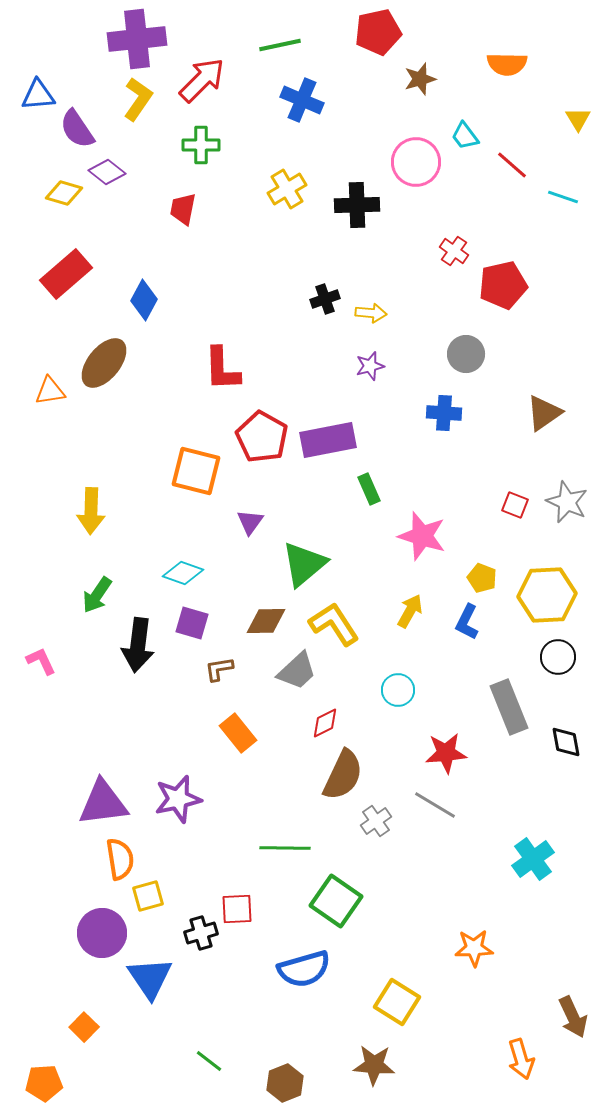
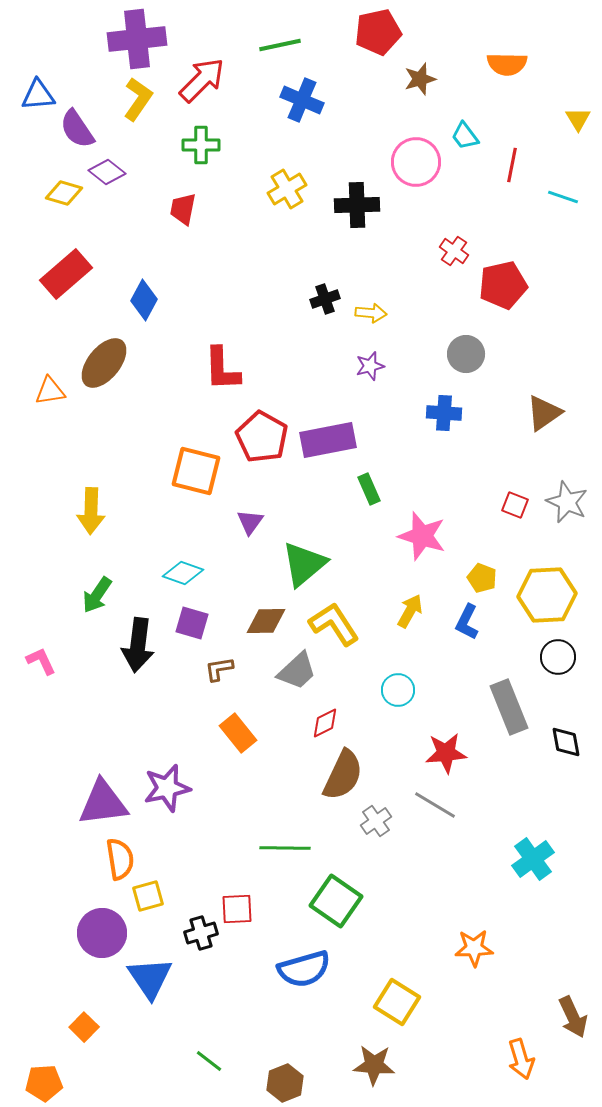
red line at (512, 165): rotated 60 degrees clockwise
purple star at (178, 799): moved 11 px left, 11 px up
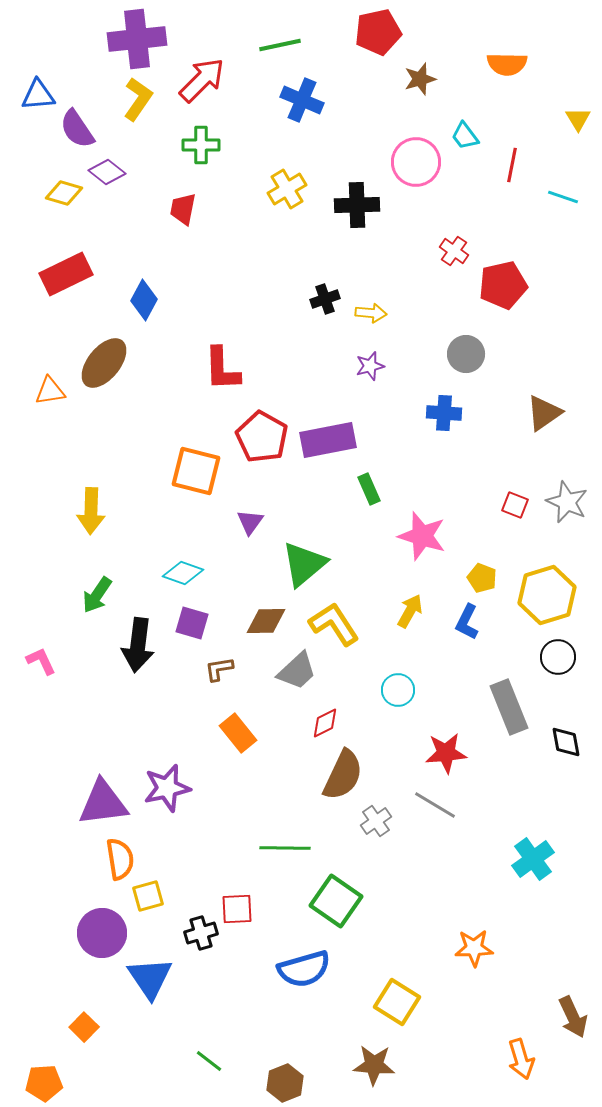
red rectangle at (66, 274): rotated 15 degrees clockwise
yellow hexagon at (547, 595): rotated 14 degrees counterclockwise
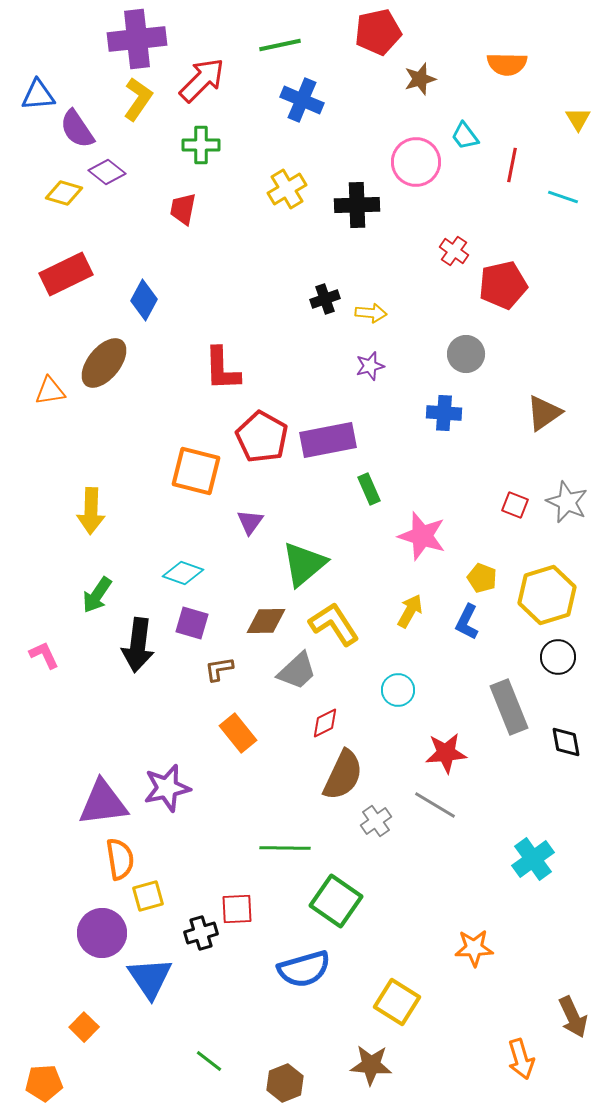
pink L-shape at (41, 661): moved 3 px right, 6 px up
brown star at (374, 1065): moved 3 px left
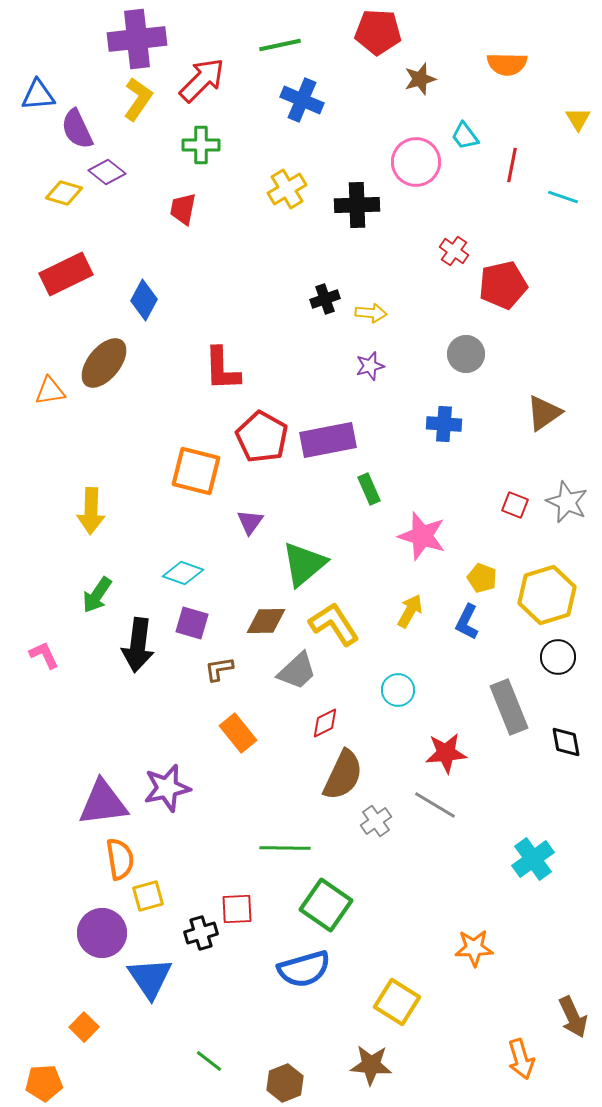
red pentagon at (378, 32): rotated 15 degrees clockwise
purple semicircle at (77, 129): rotated 9 degrees clockwise
blue cross at (444, 413): moved 11 px down
green square at (336, 901): moved 10 px left, 4 px down
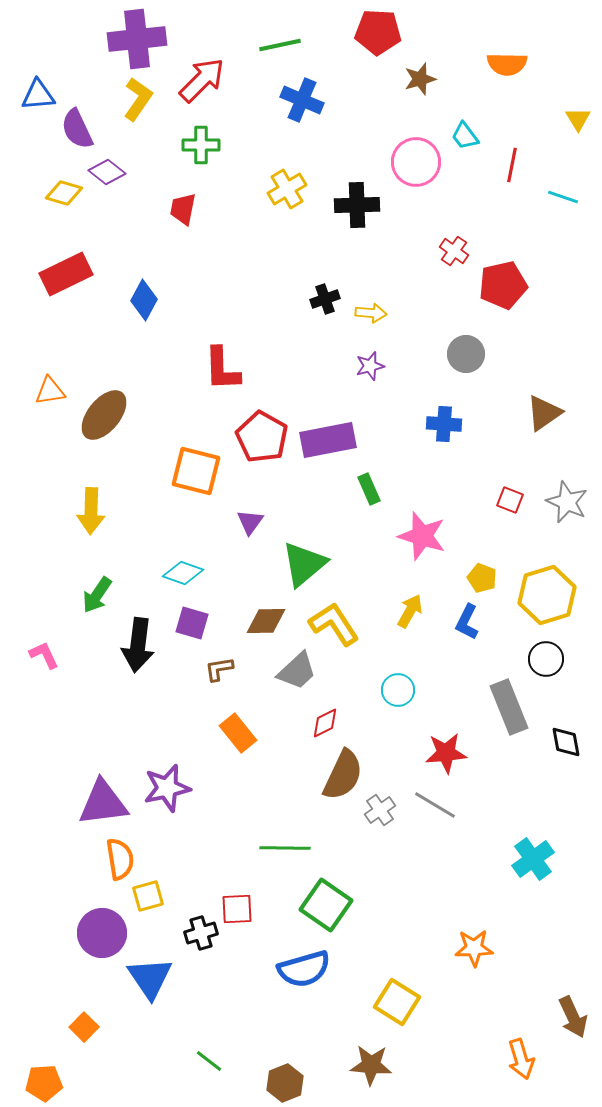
brown ellipse at (104, 363): moved 52 px down
red square at (515, 505): moved 5 px left, 5 px up
black circle at (558, 657): moved 12 px left, 2 px down
gray cross at (376, 821): moved 4 px right, 11 px up
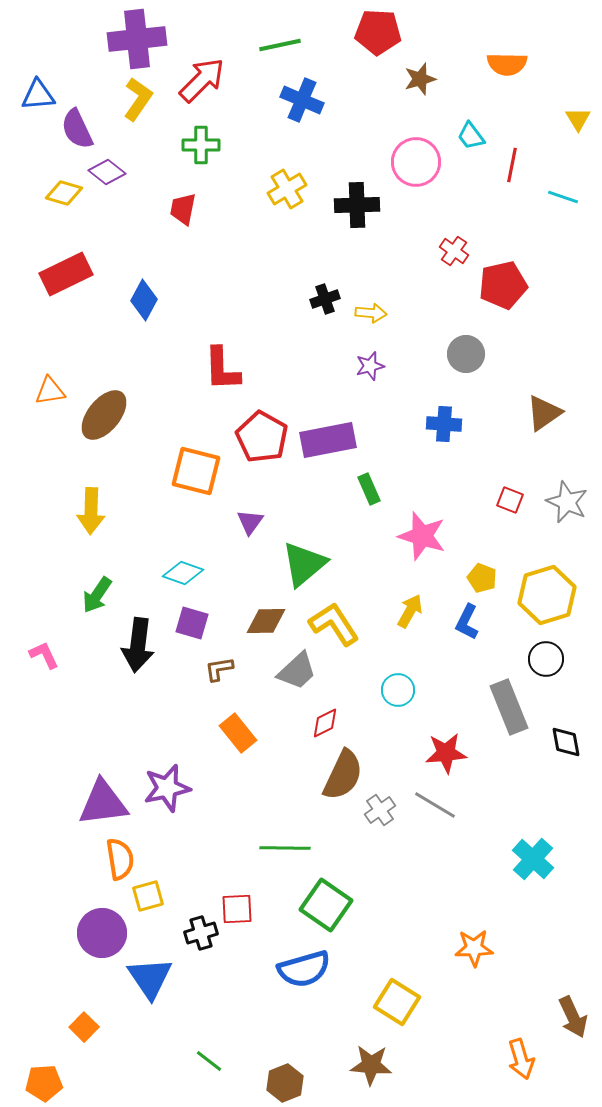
cyan trapezoid at (465, 136): moved 6 px right
cyan cross at (533, 859): rotated 12 degrees counterclockwise
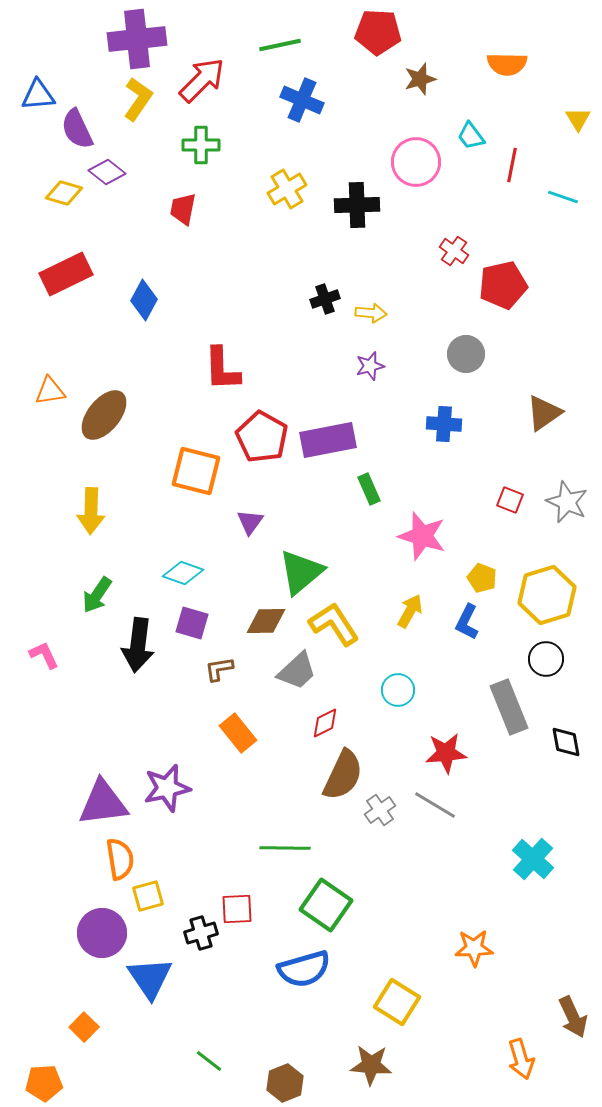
green triangle at (304, 564): moved 3 px left, 8 px down
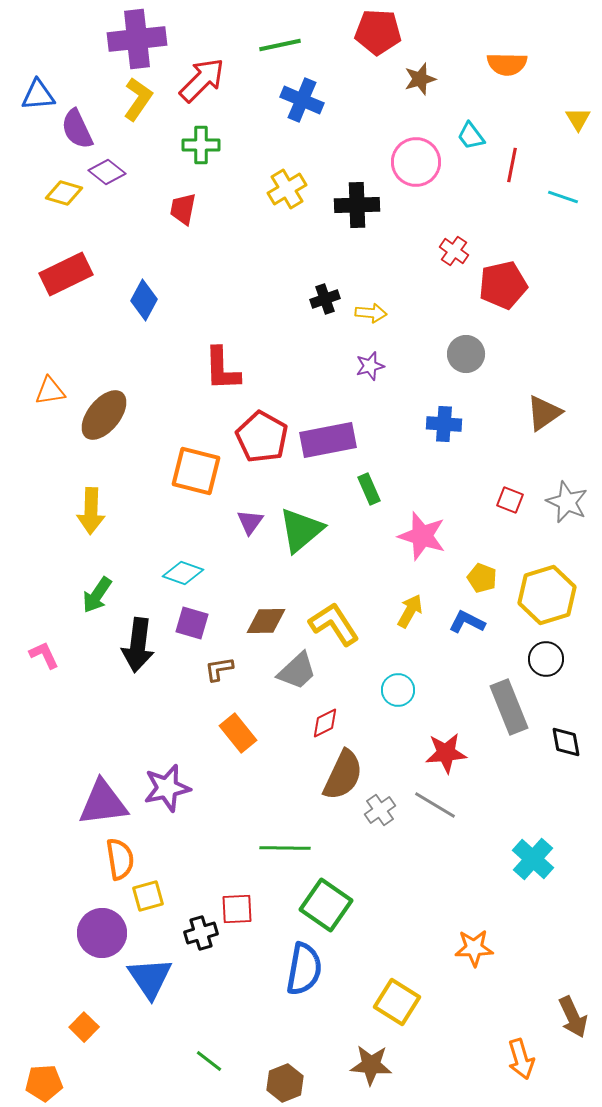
green triangle at (301, 572): moved 42 px up
blue L-shape at (467, 622): rotated 90 degrees clockwise
blue semicircle at (304, 969): rotated 64 degrees counterclockwise
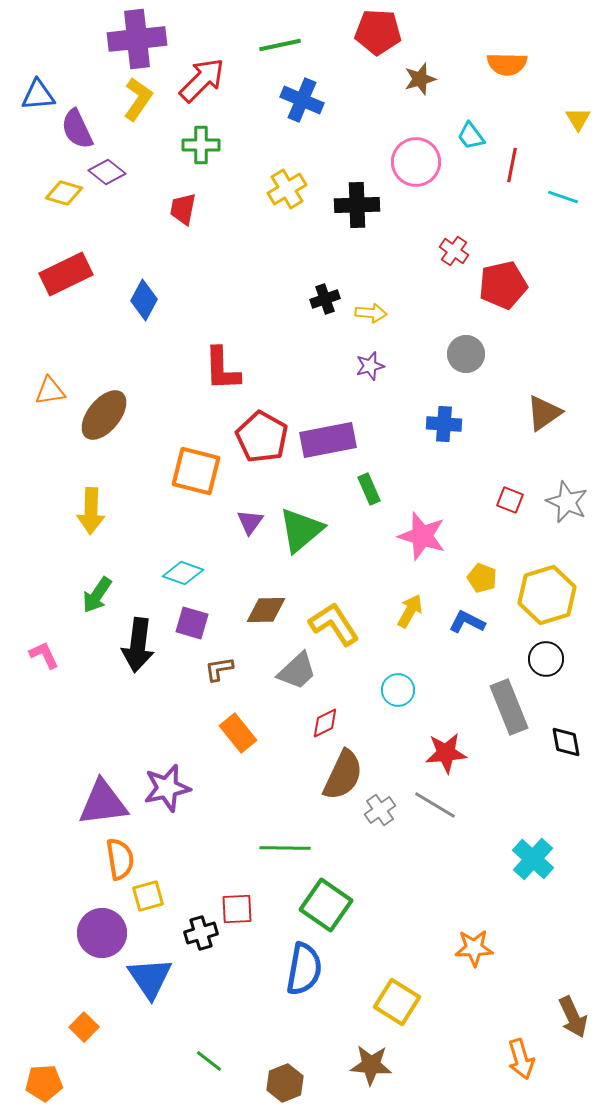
brown diamond at (266, 621): moved 11 px up
